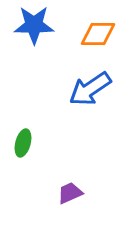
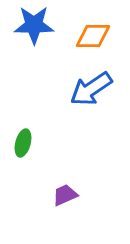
orange diamond: moved 5 px left, 2 px down
blue arrow: moved 1 px right
purple trapezoid: moved 5 px left, 2 px down
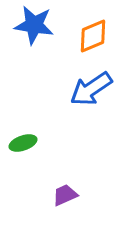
blue star: rotated 9 degrees clockwise
orange diamond: rotated 24 degrees counterclockwise
green ellipse: rotated 56 degrees clockwise
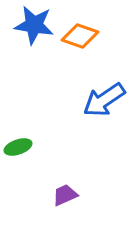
orange diamond: moved 13 px left; rotated 42 degrees clockwise
blue arrow: moved 13 px right, 11 px down
green ellipse: moved 5 px left, 4 px down
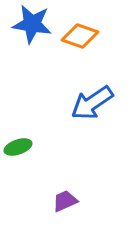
blue star: moved 2 px left, 1 px up
blue arrow: moved 12 px left, 3 px down
purple trapezoid: moved 6 px down
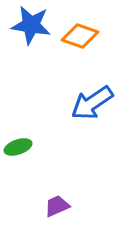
blue star: moved 1 px left, 1 px down
purple trapezoid: moved 8 px left, 5 px down
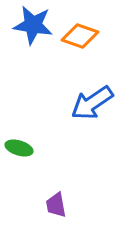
blue star: moved 2 px right
green ellipse: moved 1 px right, 1 px down; rotated 36 degrees clockwise
purple trapezoid: moved 1 px left, 1 px up; rotated 76 degrees counterclockwise
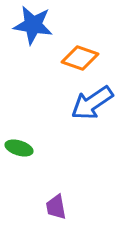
orange diamond: moved 22 px down
purple trapezoid: moved 2 px down
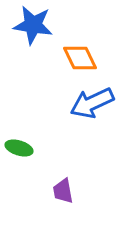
orange diamond: rotated 45 degrees clockwise
blue arrow: rotated 9 degrees clockwise
purple trapezoid: moved 7 px right, 16 px up
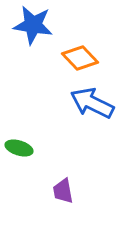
orange diamond: rotated 18 degrees counterclockwise
blue arrow: rotated 51 degrees clockwise
